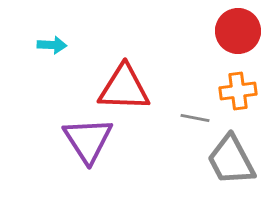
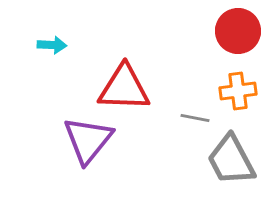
purple triangle: rotated 12 degrees clockwise
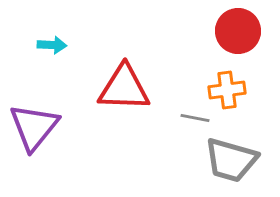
orange cross: moved 11 px left, 1 px up
purple triangle: moved 54 px left, 13 px up
gray trapezoid: rotated 46 degrees counterclockwise
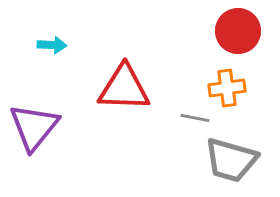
orange cross: moved 2 px up
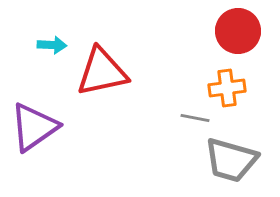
red triangle: moved 22 px left, 16 px up; rotated 14 degrees counterclockwise
purple triangle: rotated 16 degrees clockwise
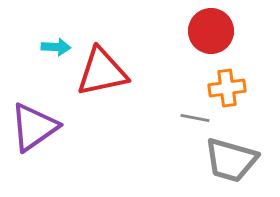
red circle: moved 27 px left
cyan arrow: moved 4 px right, 2 px down
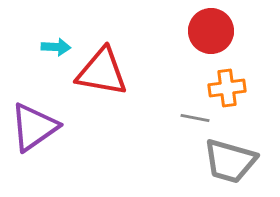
red triangle: rotated 22 degrees clockwise
gray trapezoid: moved 1 px left, 1 px down
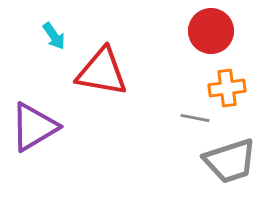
cyan arrow: moved 2 px left, 11 px up; rotated 52 degrees clockwise
purple triangle: rotated 4 degrees clockwise
gray trapezoid: rotated 34 degrees counterclockwise
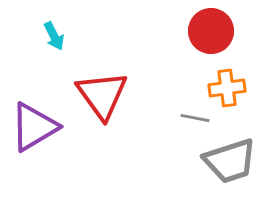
cyan arrow: rotated 8 degrees clockwise
red triangle: moved 23 px down; rotated 44 degrees clockwise
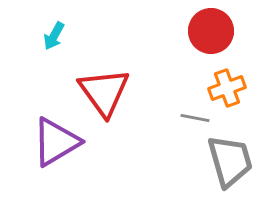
cyan arrow: rotated 56 degrees clockwise
orange cross: rotated 12 degrees counterclockwise
red triangle: moved 2 px right, 3 px up
purple triangle: moved 22 px right, 15 px down
gray trapezoid: rotated 88 degrees counterclockwise
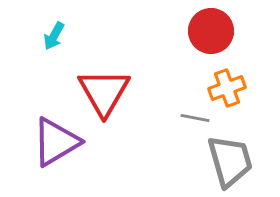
red triangle: rotated 6 degrees clockwise
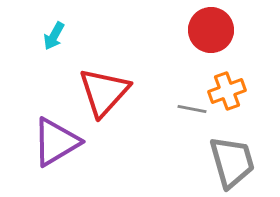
red circle: moved 1 px up
orange cross: moved 3 px down
red triangle: rotated 12 degrees clockwise
gray line: moved 3 px left, 9 px up
gray trapezoid: moved 2 px right, 1 px down
